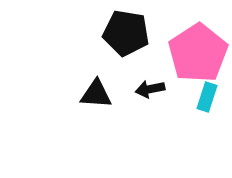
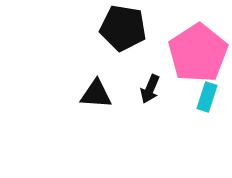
black pentagon: moved 3 px left, 5 px up
black arrow: rotated 56 degrees counterclockwise
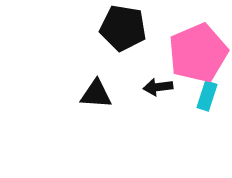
pink pentagon: rotated 10 degrees clockwise
black arrow: moved 8 px right, 2 px up; rotated 60 degrees clockwise
cyan rectangle: moved 1 px up
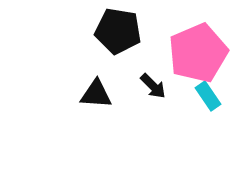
black pentagon: moved 5 px left, 3 px down
black arrow: moved 5 px left, 1 px up; rotated 128 degrees counterclockwise
cyan rectangle: moved 1 px right; rotated 52 degrees counterclockwise
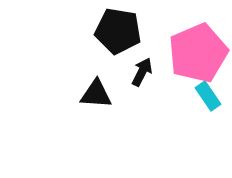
black arrow: moved 11 px left, 14 px up; rotated 108 degrees counterclockwise
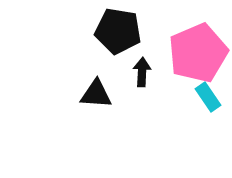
black arrow: rotated 24 degrees counterclockwise
cyan rectangle: moved 1 px down
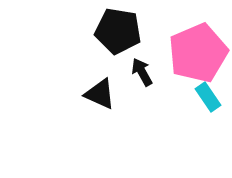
black arrow: rotated 32 degrees counterclockwise
black triangle: moved 4 px right; rotated 20 degrees clockwise
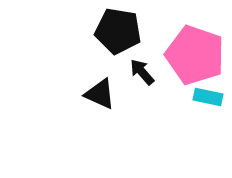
pink pentagon: moved 3 px left, 2 px down; rotated 30 degrees counterclockwise
black arrow: rotated 12 degrees counterclockwise
cyan rectangle: rotated 44 degrees counterclockwise
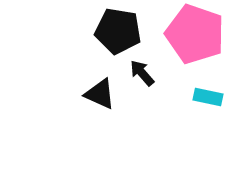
pink pentagon: moved 21 px up
black arrow: moved 1 px down
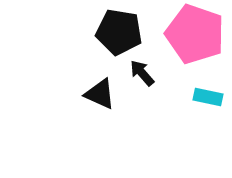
black pentagon: moved 1 px right, 1 px down
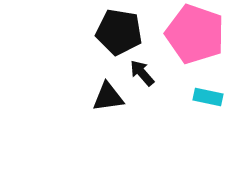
black triangle: moved 8 px right, 3 px down; rotated 32 degrees counterclockwise
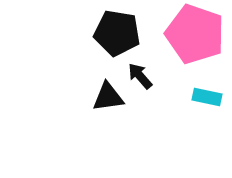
black pentagon: moved 2 px left, 1 px down
black arrow: moved 2 px left, 3 px down
cyan rectangle: moved 1 px left
